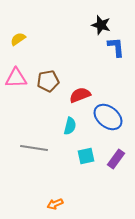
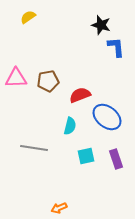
yellow semicircle: moved 10 px right, 22 px up
blue ellipse: moved 1 px left
purple rectangle: rotated 54 degrees counterclockwise
orange arrow: moved 4 px right, 4 px down
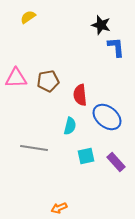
red semicircle: rotated 75 degrees counterclockwise
purple rectangle: moved 3 px down; rotated 24 degrees counterclockwise
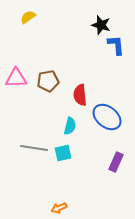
blue L-shape: moved 2 px up
cyan square: moved 23 px left, 3 px up
purple rectangle: rotated 66 degrees clockwise
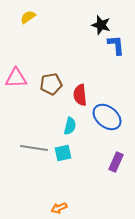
brown pentagon: moved 3 px right, 3 px down
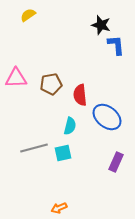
yellow semicircle: moved 2 px up
gray line: rotated 24 degrees counterclockwise
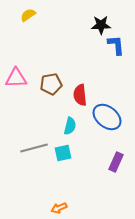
black star: rotated 18 degrees counterclockwise
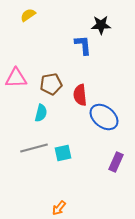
blue L-shape: moved 33 px left
blue ellipse: moved 3 px left
cyan semicircle: moved 29 px left, 13 px up
orange arrow: rotated 28 degrees counterclockwise
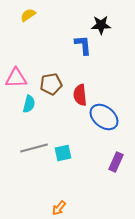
cyan semicircle: moved 12 px left, 9 px up
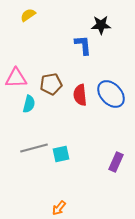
blue ellipse: moved 7 px right, 23 px up; rotated 8 degrees clockwise
cyan square: moved 2 px left, 1 px down
